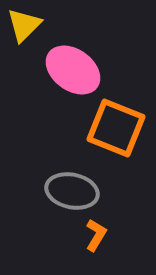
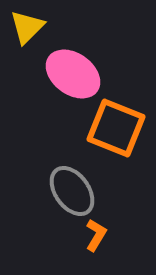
yellow triangle: moved 3 px right, 2 px down
pink ellipse: moved 4 px down
gray ellipse: rotated 42 degrees clockwise
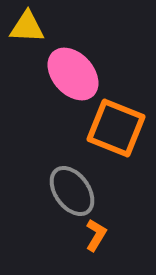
yellow triangle: rotated 48 degrees clockwise
pink ellipse: rotated 12 degrees clockwise
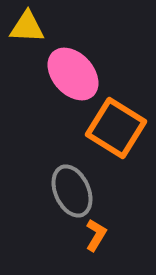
orange square: rotated 10 degrees clockwise
gray ellipse: rotated 12 degrees clockwise
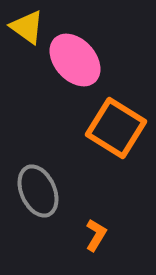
yellow triangle: rotated 33 degrees clockwise
pink ellipse: moved 2 px right, 14 px up
gray ellipse: moved 34 px left
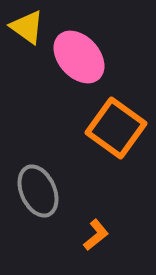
pink ellipse: moved 4 px right, 3 px up
orange square: rotated 4 degrees clockwise
orange L-shape: rotated 20 degrees clockwise
